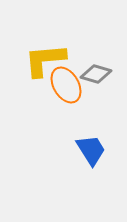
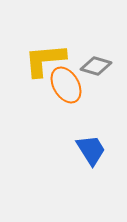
gray diamond: moved 8 px up
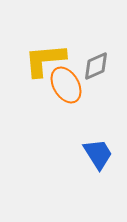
gray diamond: rotated 40 degrees counterclockwise
blue trapezoid: moved 7 px right, 4 px down
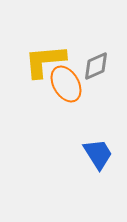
yellow L-shape: moved 1 px down
orange ellipse: moved 1 px up
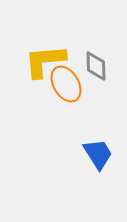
gray diamond: rotated 68 degrees counterclockwise
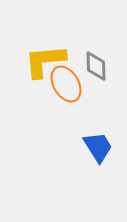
blue trapezoid: moved 7 px up
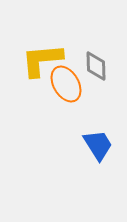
yellow L-shape: moved 3 px left, 1 px up
blue trapezoid: moved 2 px up
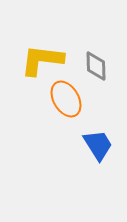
yellow L-shape: rotated 12 degrees clockwise
orange ellipse: moved 15 px down
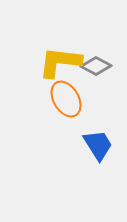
yellow L-shape: moved 18 px right, 2 px down
gray diamond: rotated 60 degrees counterclockwise
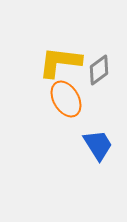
gray diamond: moved 3 px right, 4 px down; rotated 64 degrees counterclockwise
